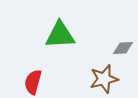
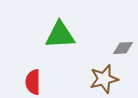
red semicircle: rotated 15 degrees counterclockwise
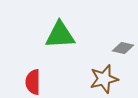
gray diamond: rotated 15 degrees clockwise
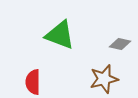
green triangle: rotated 24 degrees clockwise
gray diamond: moved 3 px left, 4 px up
